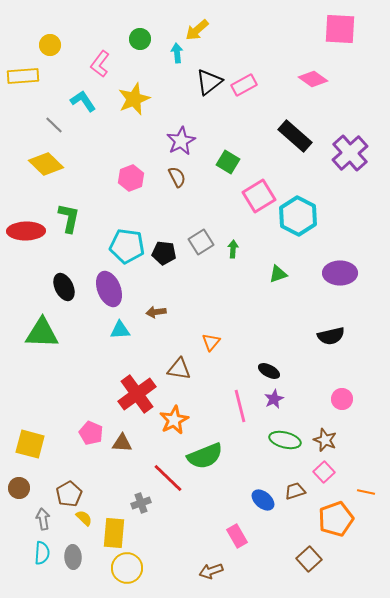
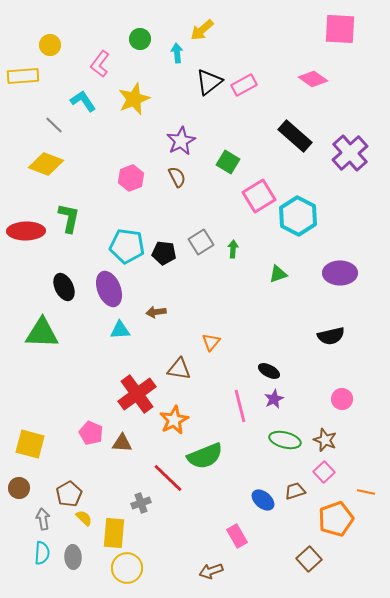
yellow arrow at (197, 30): moved 5 px right
yellow diamond at (46, 164): rotated 24 degrees counterclockwise
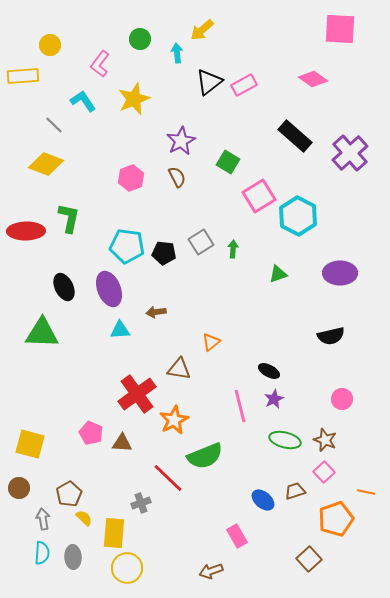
orange triangle at (211, 342): rotated 12 degrees clockwise
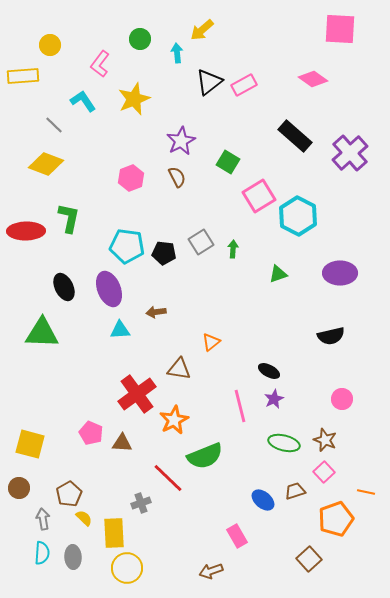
green ellipse at (285, 440): moved 1 px left, 3 px down
yellow rectangle at (114, 533): rotated 8 degrees counterclockwise
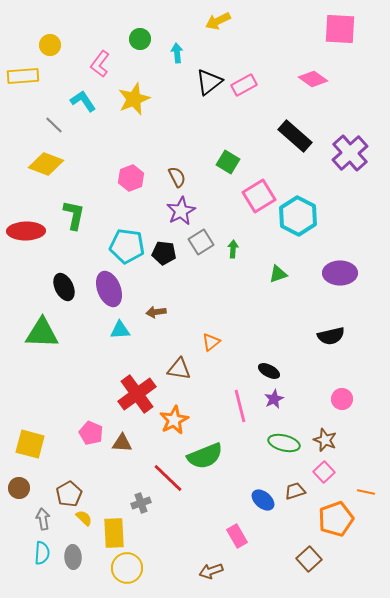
yellow arrow at (202, 30): moved 16 px right, 9 px up; rotated 15 degrees clockwise
purple star at (181, 141): moved 70 px down
green L-shape at (69, 218): moved 5 px right, 3 px up
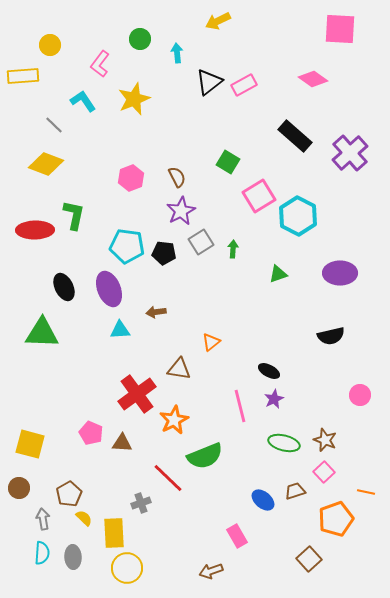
red ellipse at (26, 231): moved 9 px right, 1 px up
pink circle at (342, 399): moved 18 px right, 4 px up
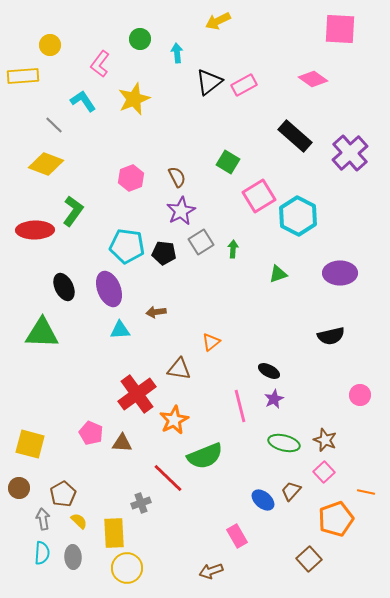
green L-shape at (74, 215): moved 1 px left, 4 px up; rotated 24 degrees clockwise
brown trapezoid at (295, 491): moved 4 px left; rotated 30 degrees counterclockwise
brown pentagon at (69, 494): moved 6 px left
yellow semicircle at (84, 518): moved 5 px left, 3 px down
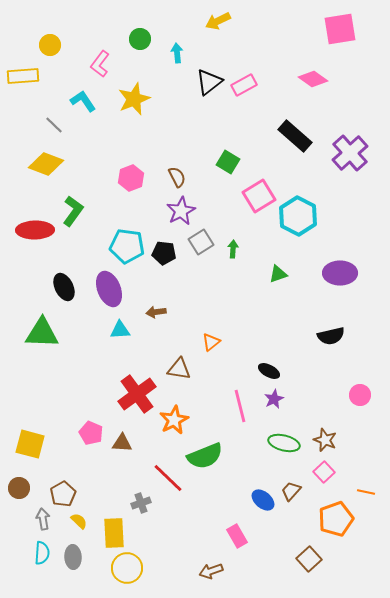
pink square at (340, 29): rotated 12 degrees counterclockwise
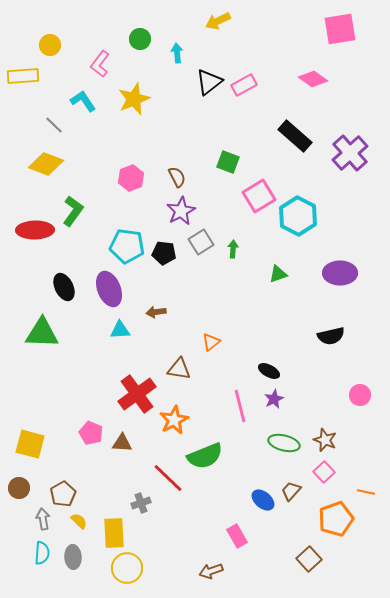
green square at (228, 162): rotated 10 degrees counterclockwise
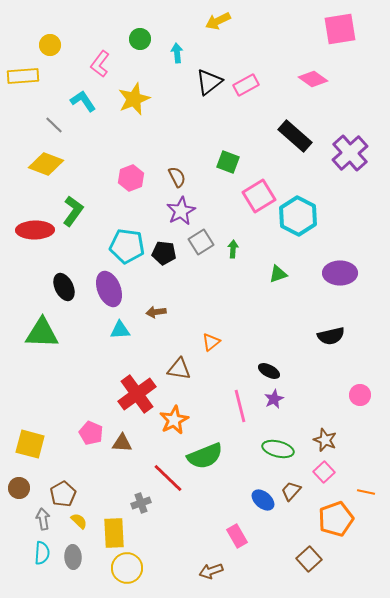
pink rectangle at (244, 85): moved 2 px right
green ellipse at (284, 443): moved 6 px left, 6 px down
